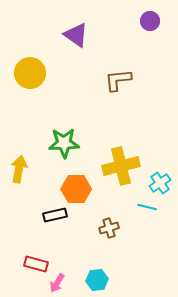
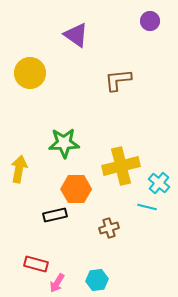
cyan cross: moved 1 px left; rotated 15 degrees counterclockwise
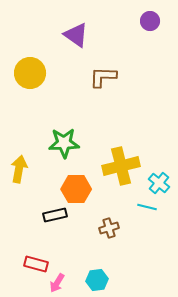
brown L-shape: moved 15 px left, 3 px up; rotated 8 degrees clockwise
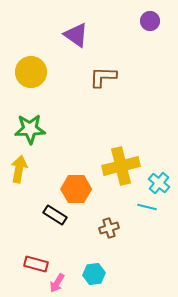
yellow circle: moved 1 px right, 1 px up
green star: moved 34 px left, 14 px up
black rectangle: rotated 45 degrees clockwise
cyan hexagon: moved 3 px left, 6 px up
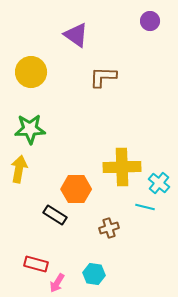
yellow cross: moved 1 px right, 1 px down; rotated 12 degrees clockwise
cyan line: moved 2 px left
cyan hexagon: rotated 15 degrees clockwise
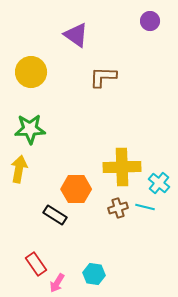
brown cross: moved 9 px right, 20 px up
red rectangle: rotated 40 degrees clockwise
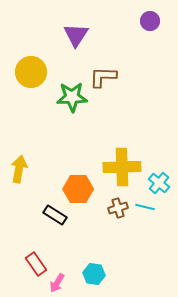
purple triangle: rotated 28 degrees clockwise
green star: moved 42 px right, 32 px up
orange hexagon: moved 2 px right
